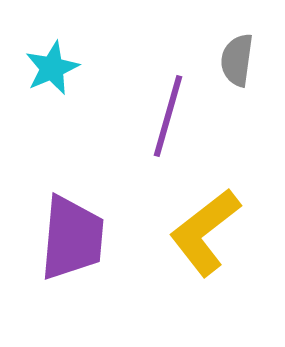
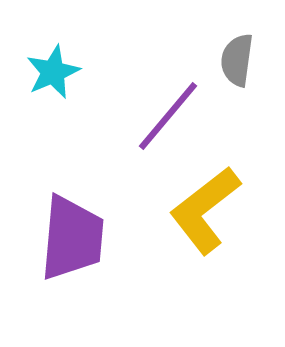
cyan star: moved 1 px right, 4 px down
purple line: rotated 24 degrees clockwise
yellow L-shape: moved 22 px up
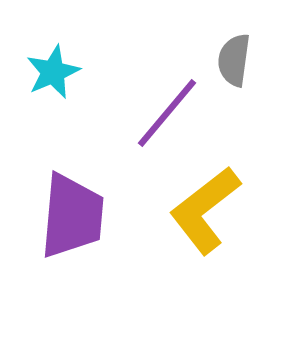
gray semicircle: moved 3 px left
purple line: moved 1 px left, 3 px up
purple trapezoid: moved 22 px up
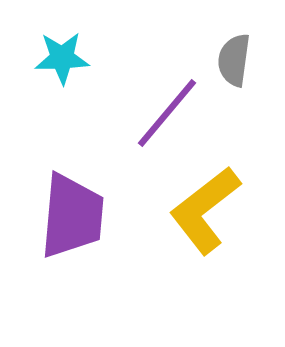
cyan star: moved 9 px right, 14 px up; rotated 22 degrees clockwise
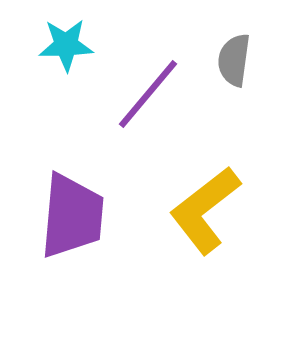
cyan star: moved 4 px right, 13 px up
purple line: moved 19 px left, 19 px up
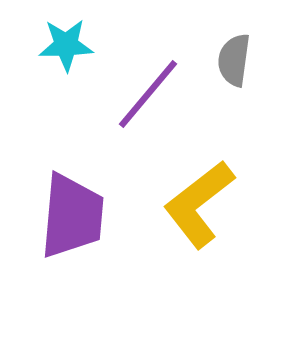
yellow L-shape: moved 6 px left, 6 px up
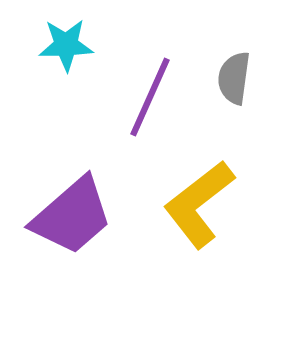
gray semicircle: moved 18 px down
purple line: moved 2 px right, 3 px down; rotated 16 degrees counterclockwise
purple trapezoid: rotated 44 degrees clockwise
